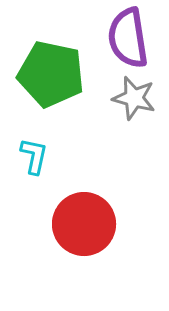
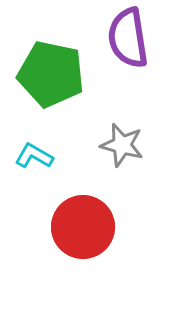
gray star: moved 12 px left, 47 px down
cyan L-shape: rotated 72 degrees counterclockwise
red circle: moved 1 px left, 3 px down
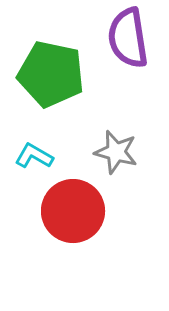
gray star: moved 6 px left, 7 px down
red circle: moved 10 px left, 16 px up
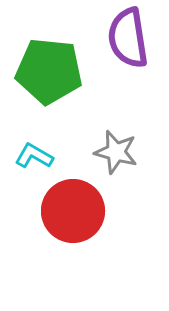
green pentagon: moved 2 px left, 3 px up; rotated 6 degrees counterclockwise
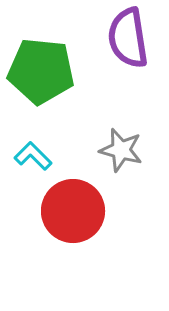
green pentagon: moved 8 px left
gray star: moved 5 px right, 2 px up
cyan L-shape: moved 1 px left; rotated 15 degrees clockwise
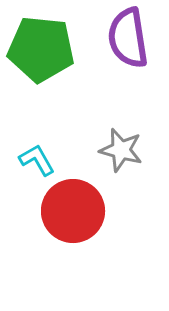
green pentagon: moved 22 px up
cyan L-shape: moved 4 px right, 4 px down; rotated 15 degrees clockwise
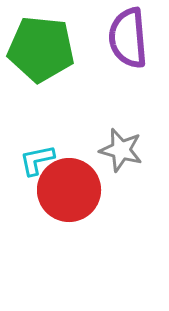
purple semicircle: rotated 4 degrees clockwise
cyan L-shape: rotated 72 degrees counterclockwise
red circle: moved 4 px left, 21 px up
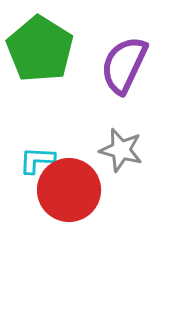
purple semicircle: moved 4 px left, 27 px down; rotated 30 degrees clockwise
green pentagon: moved 1 px left; rotated 26 degrees clockwise
cyan L-shape: rotated 15 degrees clockwise
